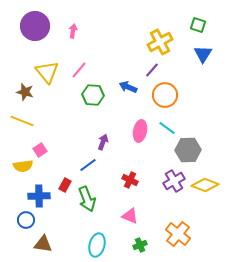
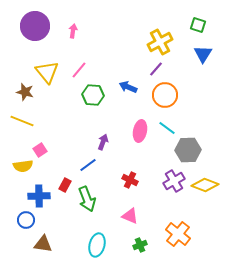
purple line: moved 4 px right, 1 px up
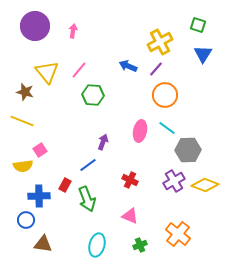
blue arrow: moved 21 px up
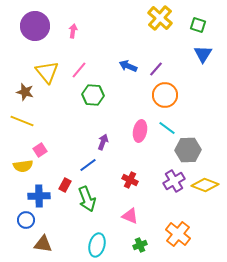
yellow cross: moved 24 px up; rotated 20 degrees counterclockwise
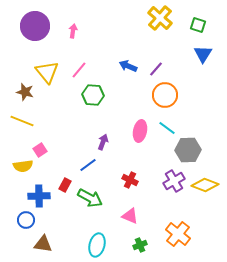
green arrow: moved 3 px right, 1 px up; rotated 40 degrees counterclockwise
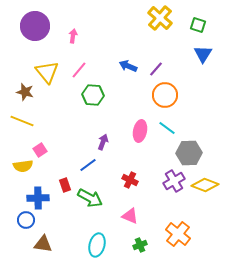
pink arrow: moved 5 px down
gray hexagon: moved 1 px right, 3 px down
red rectangle: rotated 48 degrees counterclockwise
blue cross: moved 1 px left, 2 px down
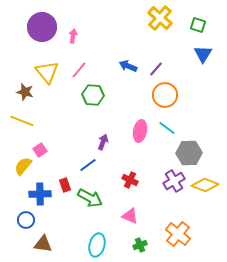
purple circle: moved 7 px right, 1 px down
yellow semicircle: rotated 138 degrees clockwise
blue cross: moved 2 px right, 4 px up
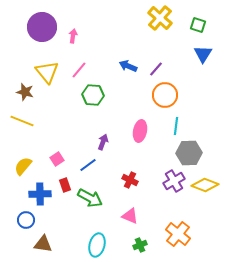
cyan line: moved 9 px right, 2 px up; rotated 60 degrees clockwise
pink square: moved 17 px right, 9 px down
